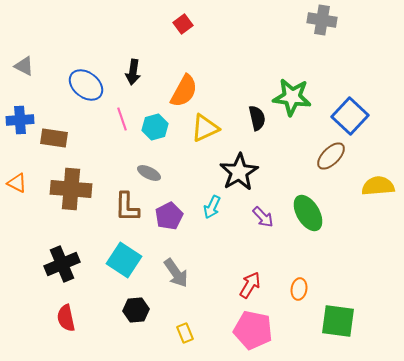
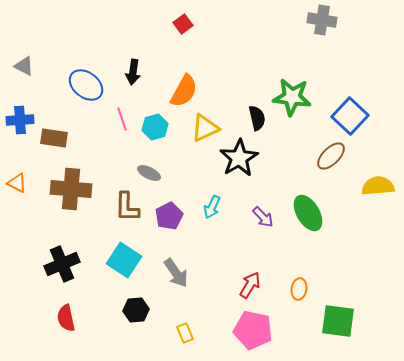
black star: moved 14 px up
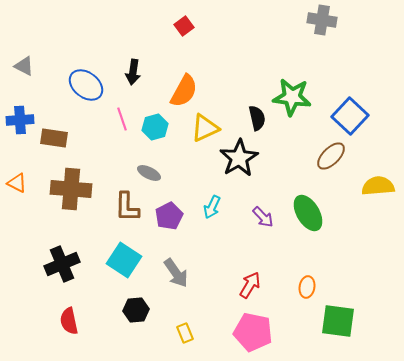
red square: moved 1 px right, 2 px down
orange ellipse: moved 8 px right, 2 px up
red semicircle: moved 3 px right, 3 px down
pink pentagon: moved 2 px down
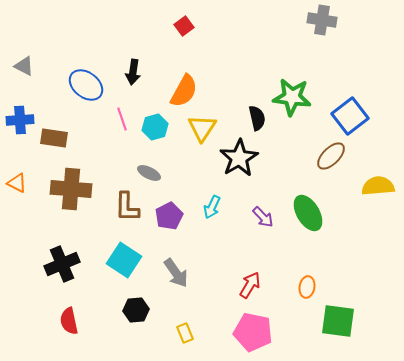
blue square: rotated 9 degrees clockwise
yellow triangle: moved 3 px left; rotated 32 degrees counterclockwise
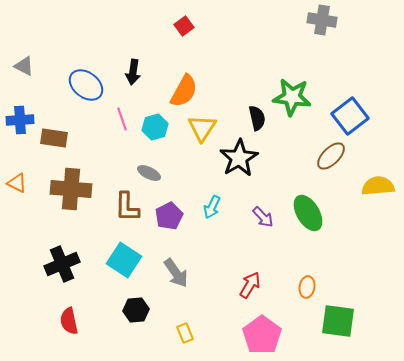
pink pentagon: moved 9 px right, 3 px down; rotated 24 degrees clockwise
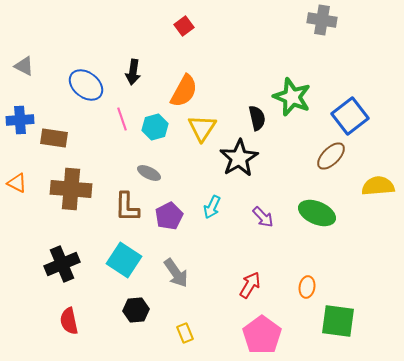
green star: rotated 15 degrees clockwise
green ellipse: moved 9 px right; rotated 36 degrees counterclockwise
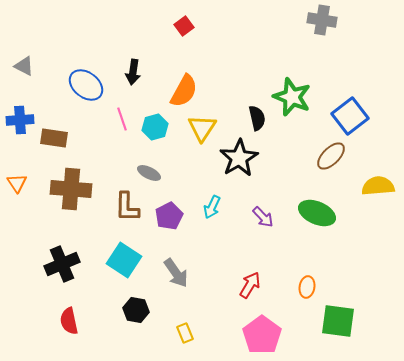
orange triangle: rotated 30 degrees clockwise
black hexagon: rotated 15 degrees clockwise
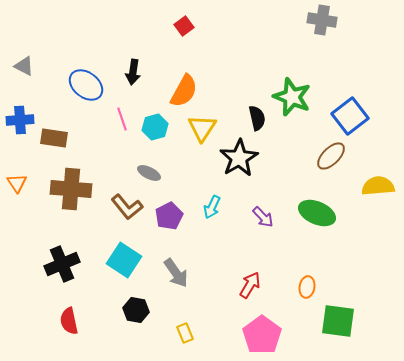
brown L-shape: rotated 40 degrees counterclockwise
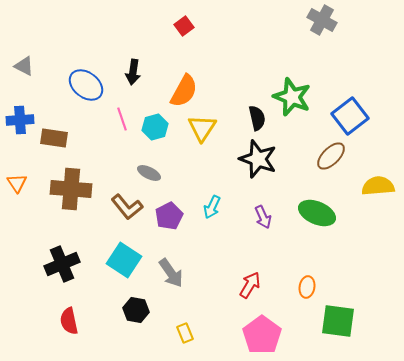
gray cross: rotated 20 degrees clockwise
black star: moved 19 px right, 1 px down; rotated 21 degrees counterclockwise
purple arrow: rotated 20 degrees clockwise
gray arrow: moved 5 px left
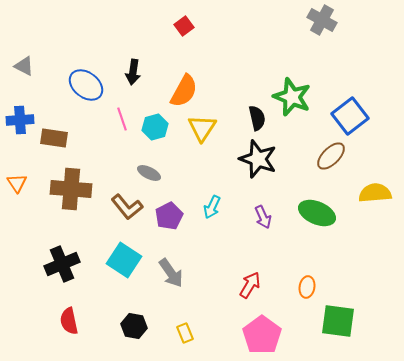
yellow semicircle: moved 3 px left, 7 px down
black hexagon: moved 2 px left, 16 px down
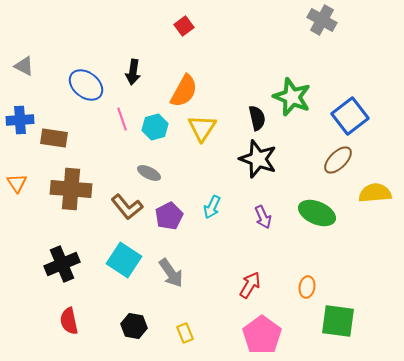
brown ellipse: moved 7 px right, 4 px down
